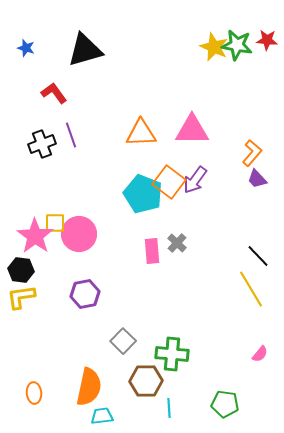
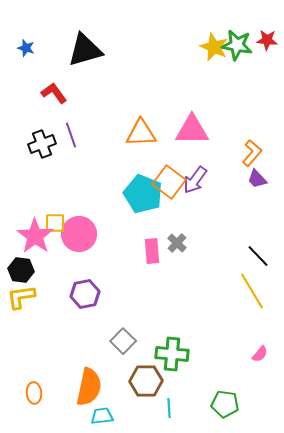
yellow line: moved 1 px right, 2 px down
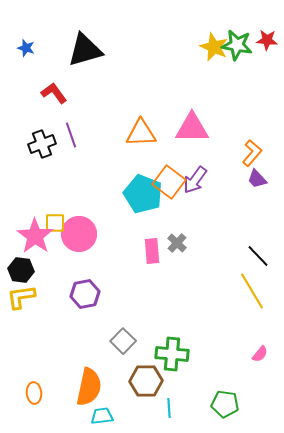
pink triangle: moved 2 px up
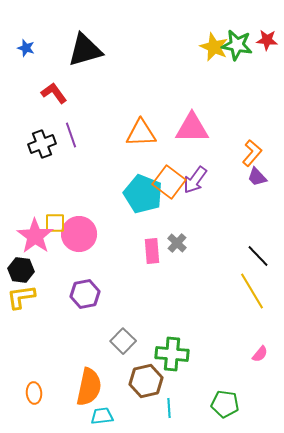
purple trapezoid: moved 2 px up
brown hexagon: rotated 12 degrees counterclockwise
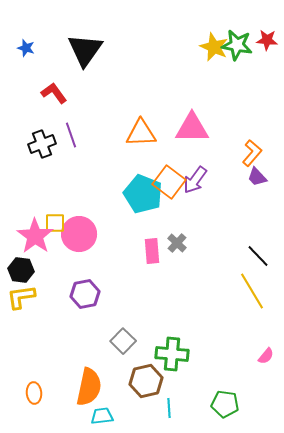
black triangle: rotated 39 degrees counterclockwise
pink semicircle: moved 6 px right, 2 px down
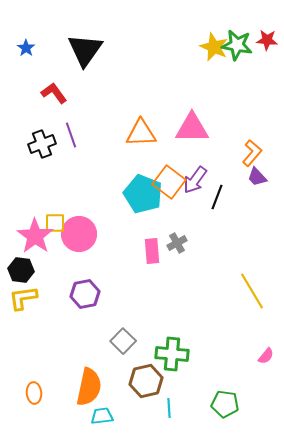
blue star: rotated 18 degrees clockwise
gray cross: rotated 18 degrees clockwise
black line: moved 41 px left, 59 px up; rotated 65 degrees clockwise
yellow L-shape: moved 2 px right, 1 px down
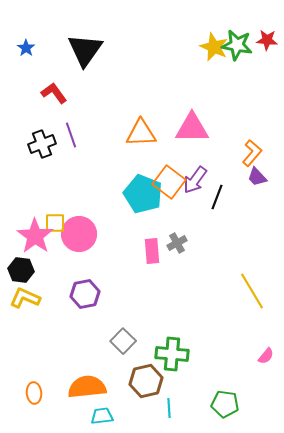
yellow L-shape: moved 2 px right; rotated 32 degrees clockwise
orange semicircle: moved 2 px left; rotated 108 degrees counterclockwise
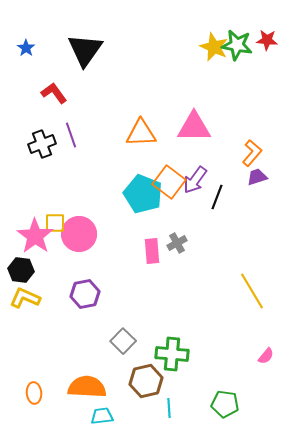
pink triangle: moved 2 px right, 1 px up
purple trapezoid: rotated 115 degrees clockwise
orange semicircle: rotated 9 degrees clockwise
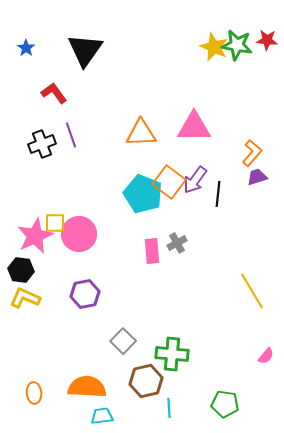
black line: moved 1 px right, 3 px up; rotated 15 degrees counterclockwise
pink star: rotated 12 degrees clockwise
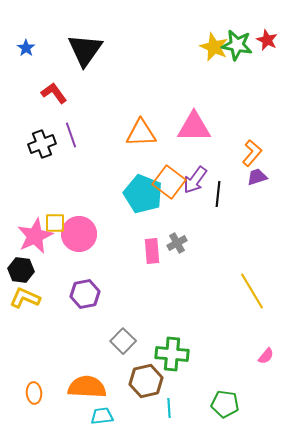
red star: rotated 20 degrees clockwise
